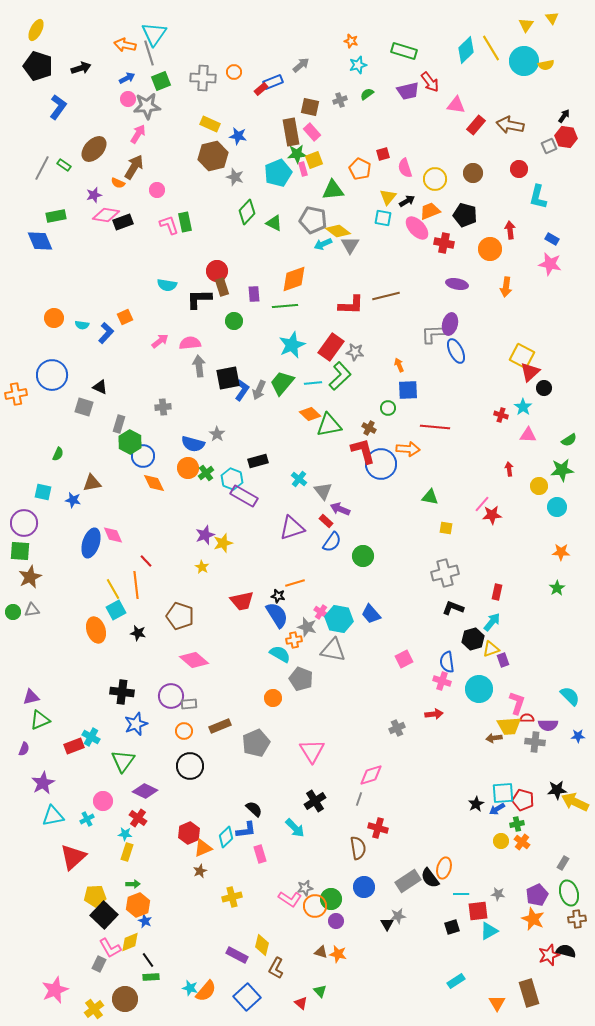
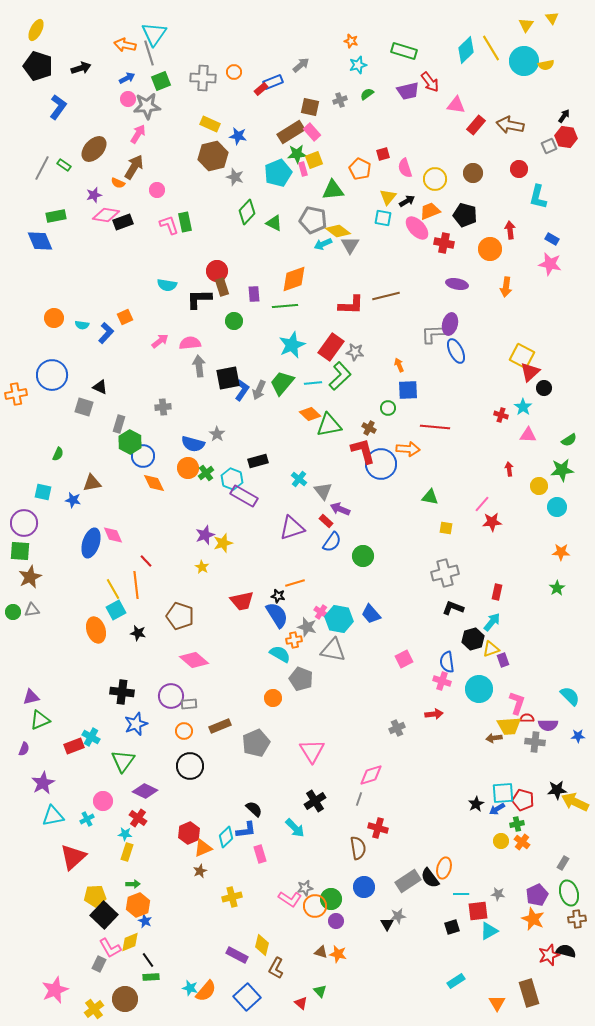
brown rectangle at (291, 132): rotated 68 degrees clockwise
red star at (492, 515): moved 7 px down
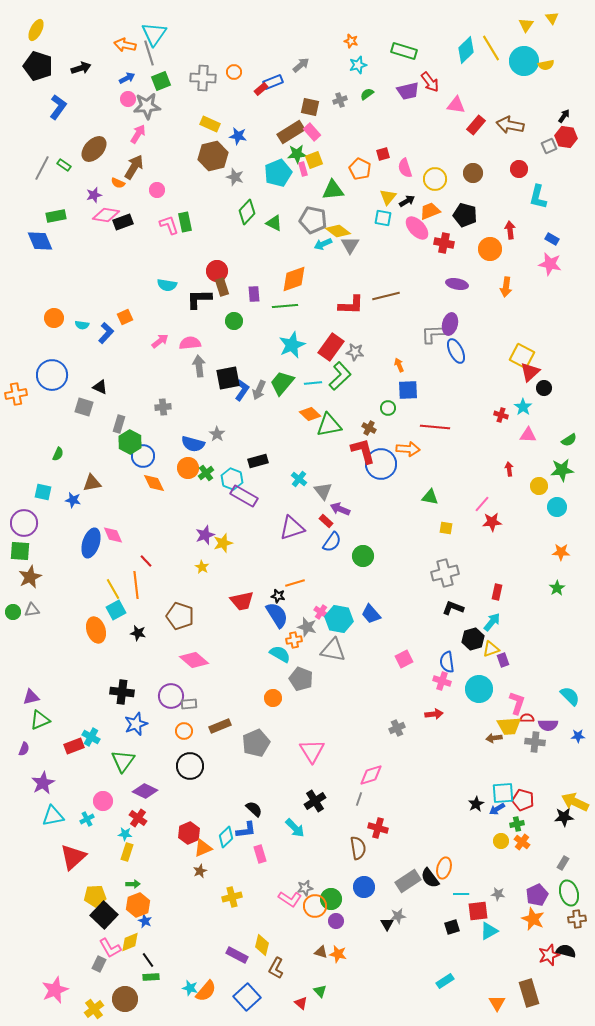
black star at (557, 790): moved 7 px right, 27 px down
cyan rectangle at (456, 981): moved 11 px left
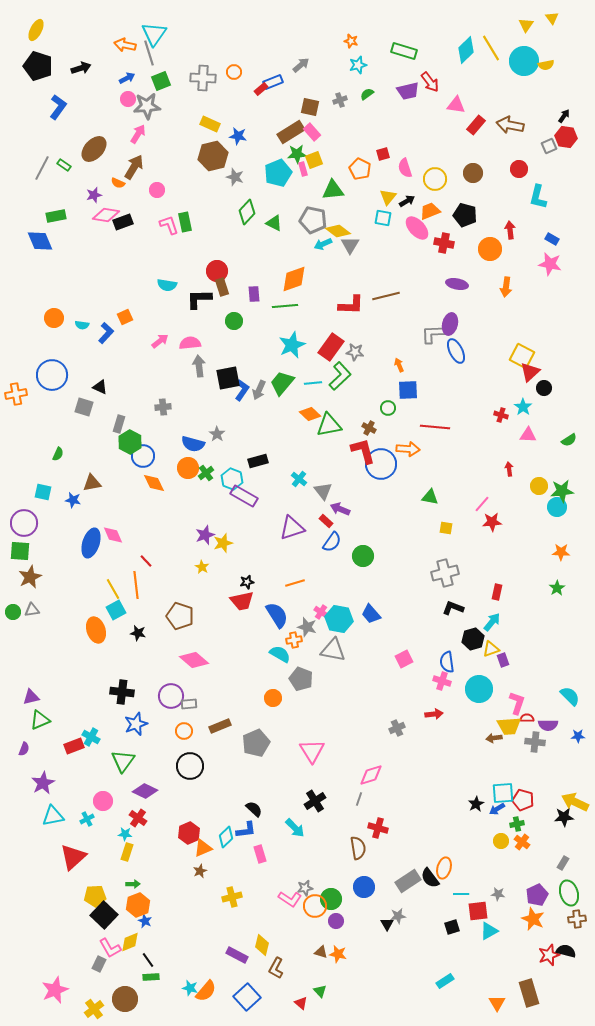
green star at (562, 470): moved 21 px down
black star at (278, 596): moved 31 px left, 14 px up; rotated 24 degrees counterclockwise
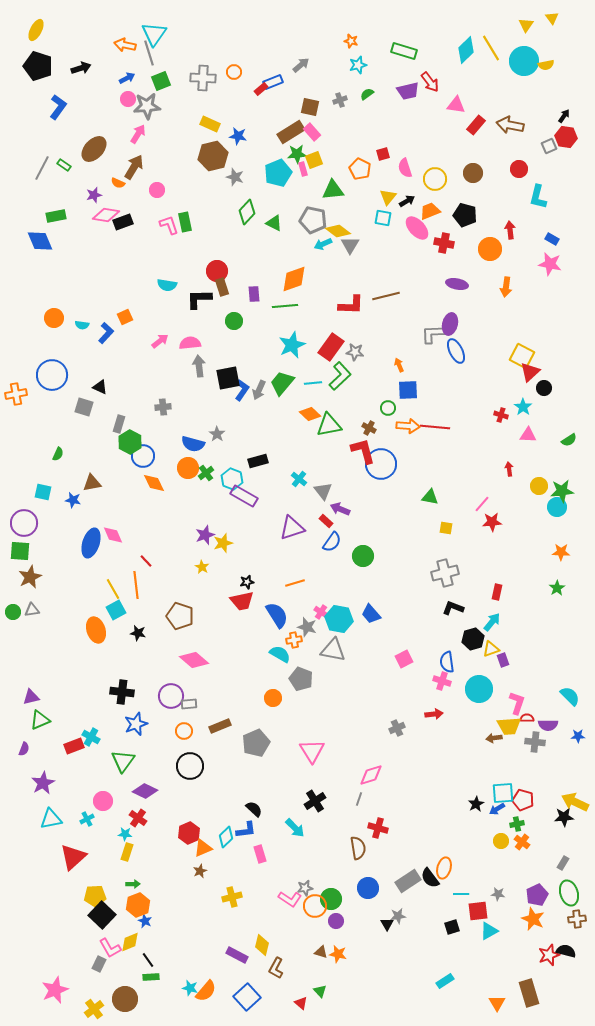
orange arrow at (408, 449): moved 23 px up
cyan triangle at (53, 816): moved 2 px left, 3 px down
blue circle at (364, 887): moved 4 px right, 1 px down
black square at (104, 915): moved 2 px left
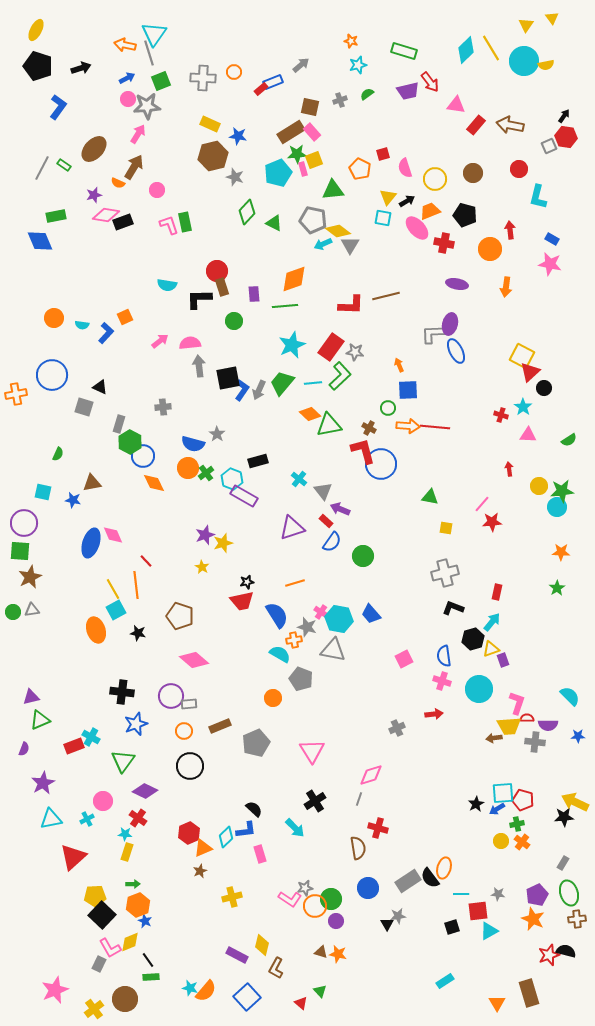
blue semicircle at (447, 662): moved 3 px left, 6 px up
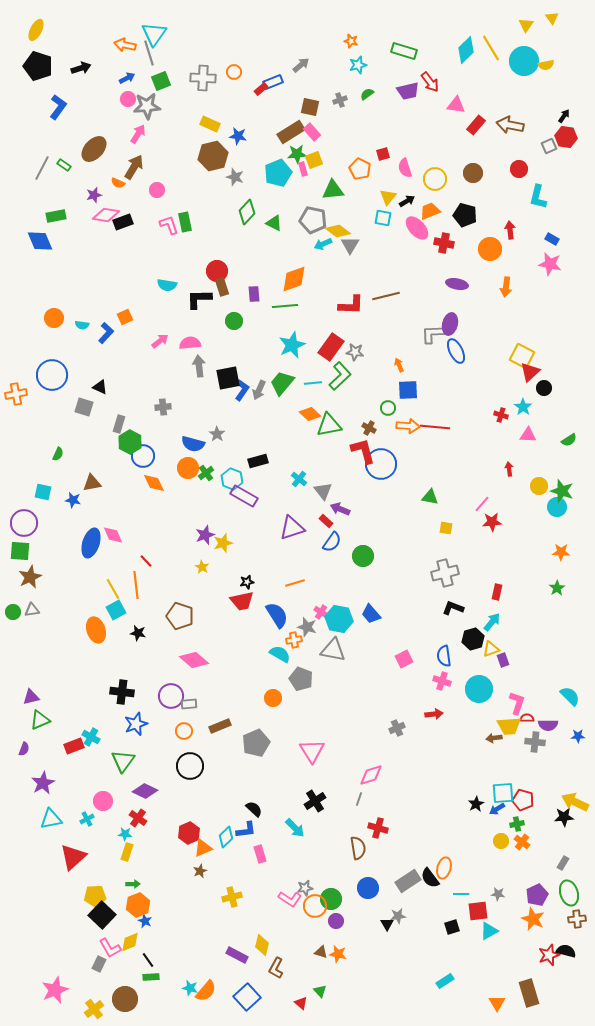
green star at (562, 491): rotated 25 degrees clockwise
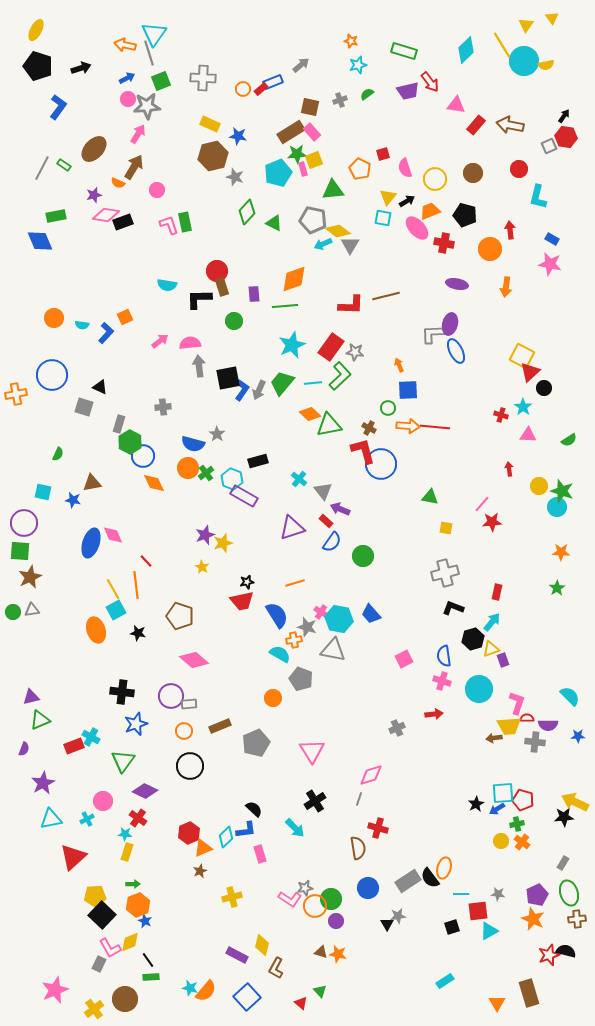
yellow line at (491, 48): moved 11 px right, 3 px up
orange circle at (234, 72): moved 9 px right, 17 px down
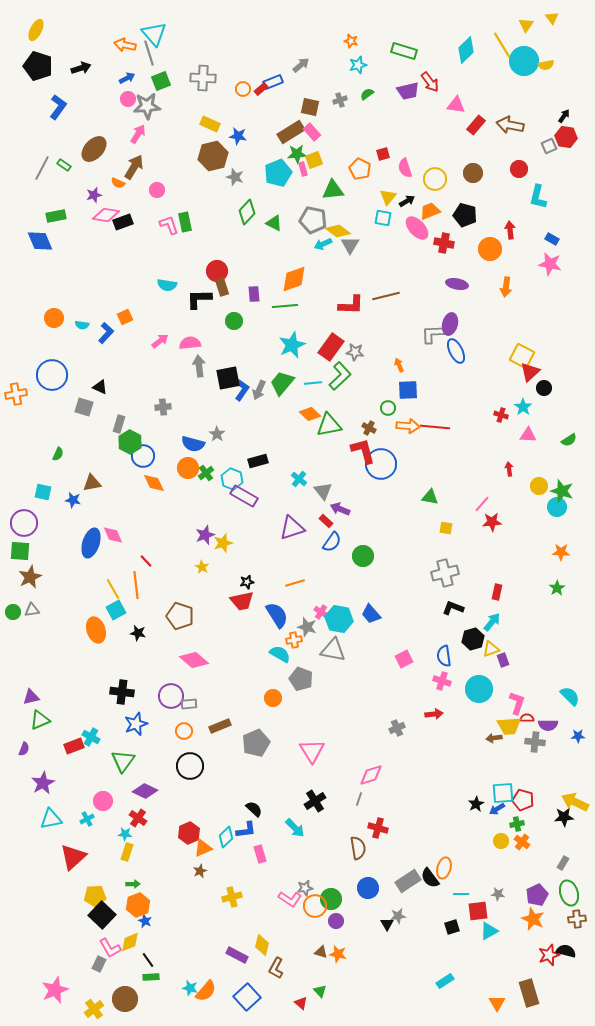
cyan triangle at (154, 34): rotated 16 degrees counterclockwise
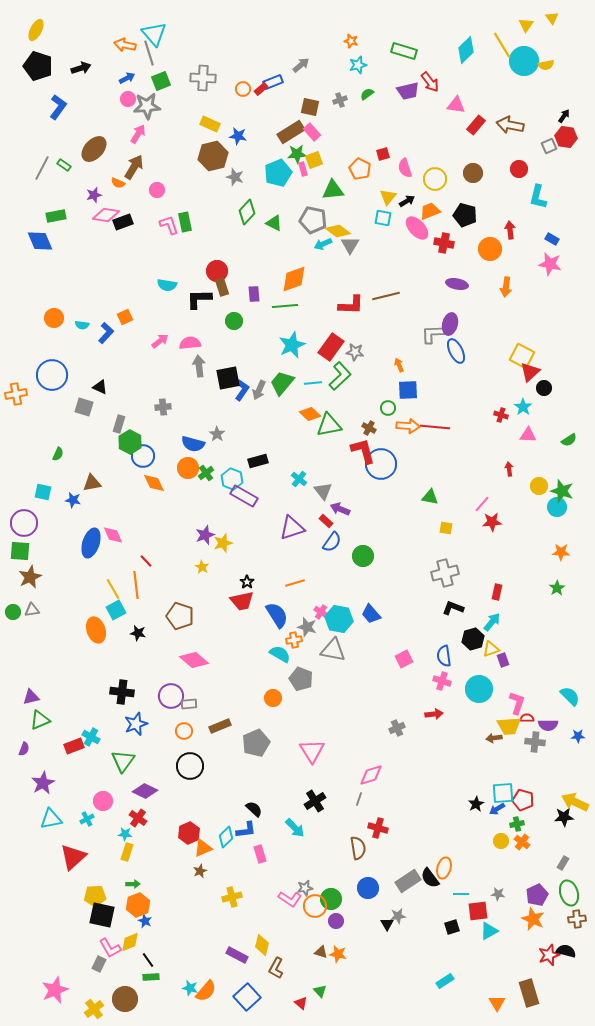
black star at (247, 582): rotated 24 degrees counterclockwise
black square at (102, 915): rotated 32 degrees counterclockwise
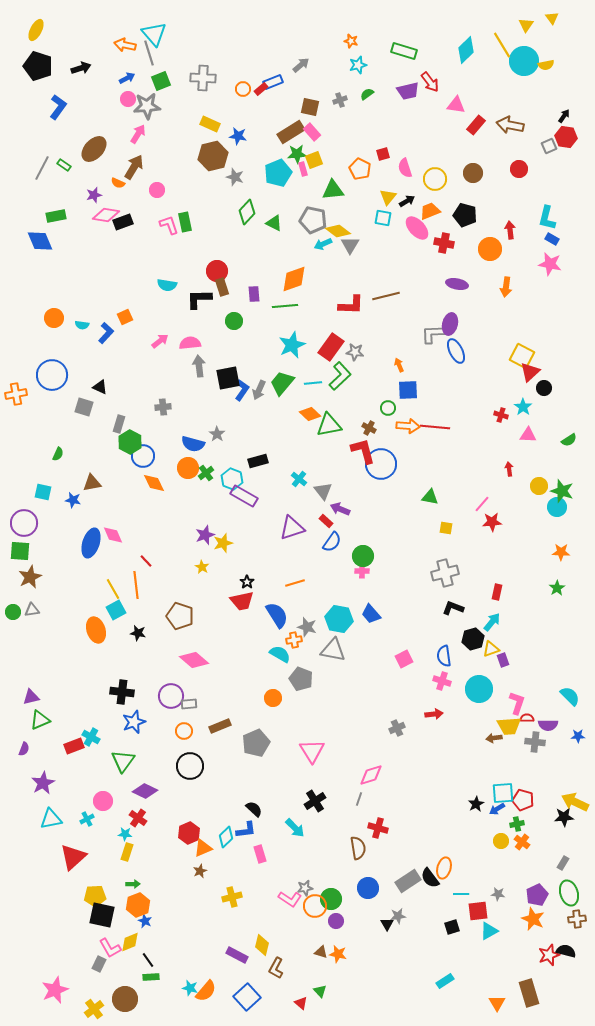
cyan L-shape at (538, 197): moved 9 px right, 21 px down
pink cross at (321, 612): moved 41 px right, 41 px up; rotated 32 degrees counterclockwise
blue star at (136, 724): moved 2 px left, 2 px up
